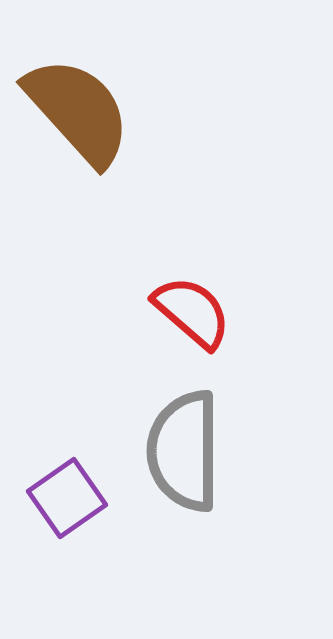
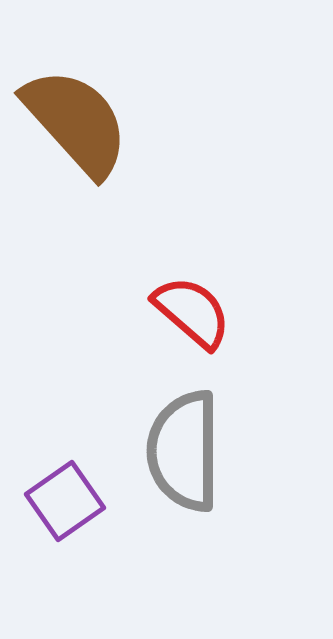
brown semicircle: moved 2 px left, 11 px down
purple square: moved 2 px left, 3 px down
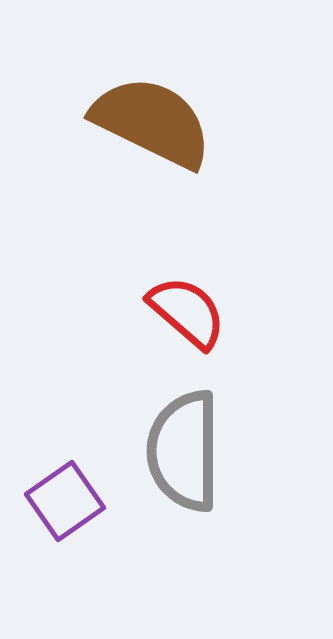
brown semicircle: moved 76 px right; rotated 22 degrees counterclockwise
red semicircle: moved 5 px left
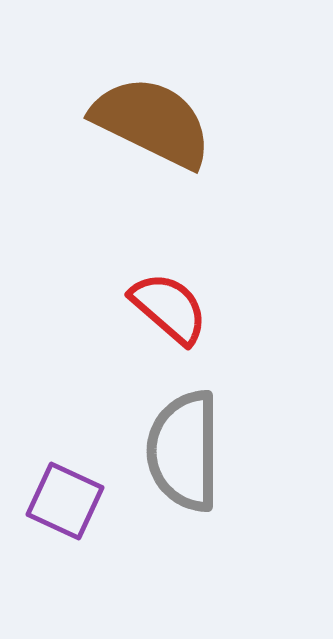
red semicircle: moved 18 px left, 4 px up
purple square: rotated 30 degrees counterclockwise
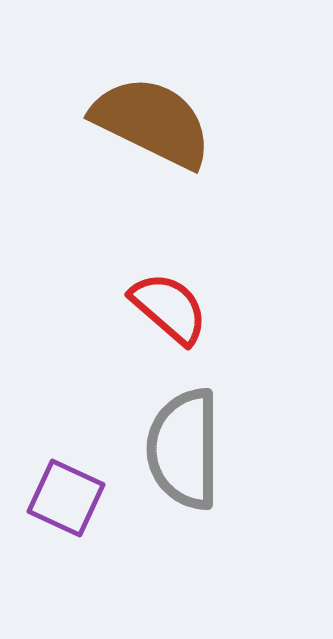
gray semicircle: moved 2 px up
purple square: moved 1 px right, 3 px up
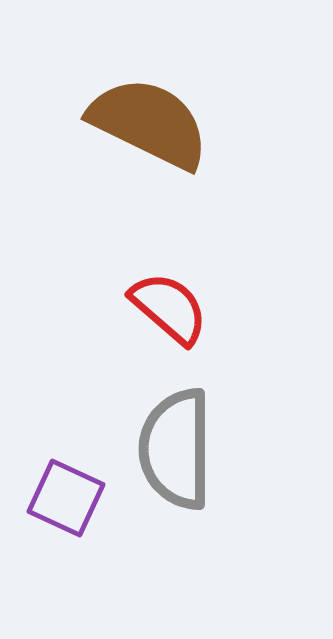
brown semicircle: moved 3 px left, 1 px down
gray semicircle: moved 8 px left
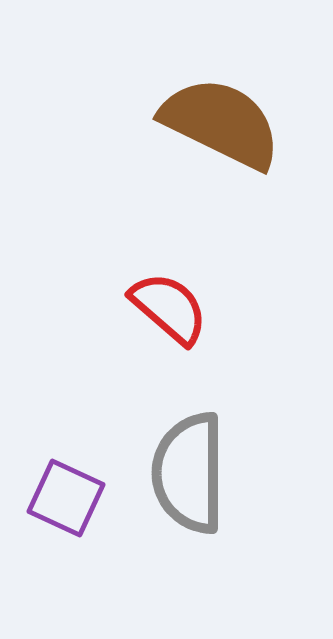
brown semicircle: moved 72 px right
gray semicircle: moved 13 px right, 24 px down
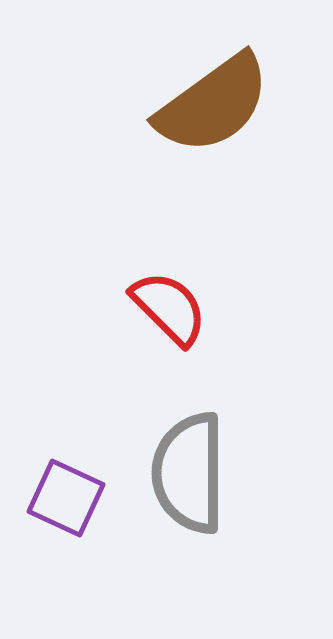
brown semicircle: moved 8 px left, 19 px up; rotated 118 degrees clockwise
red semicircle: rotated 4 degrees clockwise
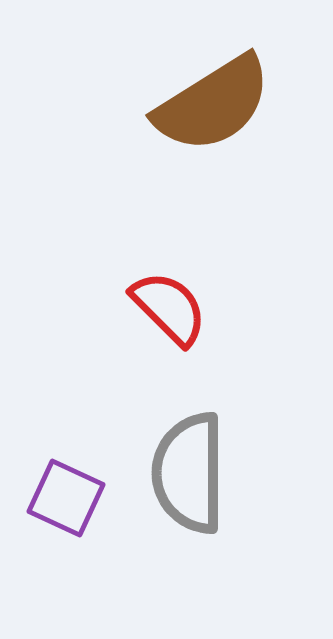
brown semicircle: rotated 4 degrees clockwise
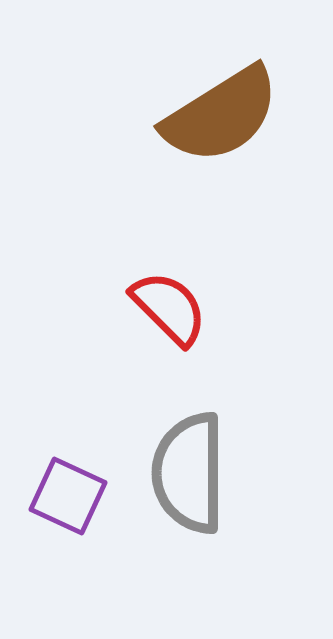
brown semicircle: moved 8 px right, 11 px down
purple square: moved 2 px right, 2 px up
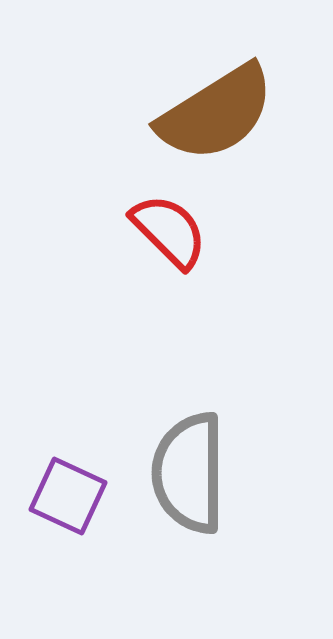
brown semicircle: moved 5 px left, 2 px up
red semicircle: moved 77 px up
